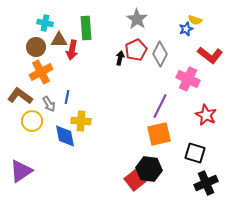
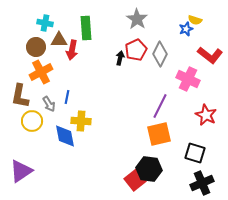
brown L-shape: rotated 115 degrees counterclockwise
black cross: moved 4 px left
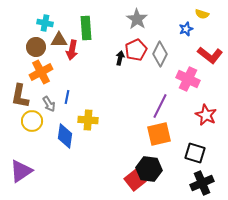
yellow semicircle: moved 7 px right, 6 px up
yellow cross: moved 7 px right, 1 px up
blue diamond: rotated 20 degrees clockwise
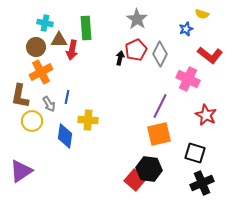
red square: rotated 10 degrees counterclockwise
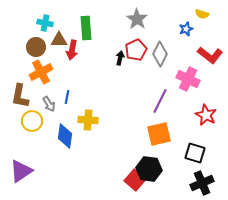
purple line: moved 5 px up
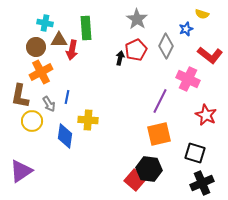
gray diamond: moved 6 px right, 8 px up
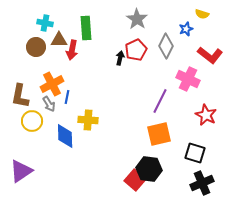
orange cross: moved 11 px right, 12 px down
blue diamond: rotated 10 degrees counterclockwise
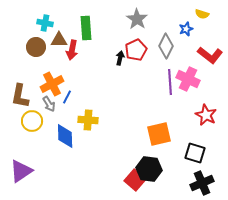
blue line: rotated 16 degrees clockwise
purple line: moved 10 px right, 19 px up; rotated 30 degrees counterclockwise
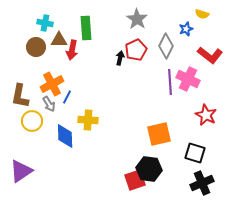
red square: rotated 30 degrees clockwise
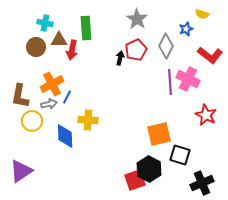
gray arrow: rotated 70 degrees counterclockwise
black square: moved 15 px left, 2 px down
black hexagon: rotated 20 degrees clockwise
